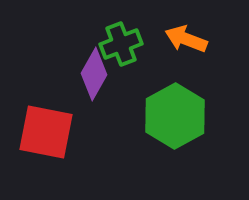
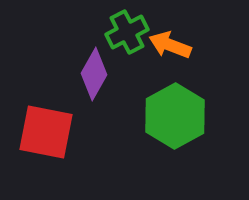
orange arrow: moved 16 px left, 6 px down
green cross: moved 6 px right, 12 px up; rotated 6 degrees counterclockwise
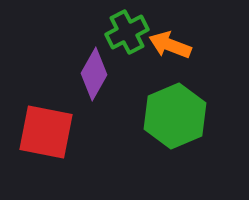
green hexagon: rotated 6 degrees clockwise
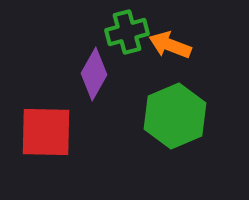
green cross: rotated 12 degrees clockwise
red square: rotated 10 degrees counterclockwise
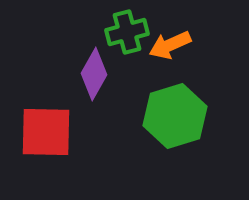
orange arrow: rotated 45 degrees counterclockwise
green hexagon: rotated 6 degrees clockwise
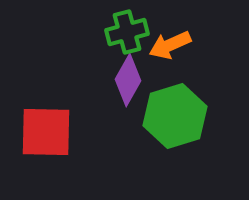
purple diamond: moved 34 px right, 6 px down
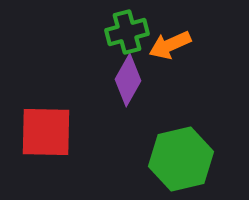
green hexagon: moved 6 px right, 43 px down; rotated 4 degrees clockwise
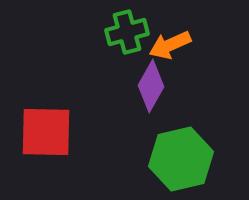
purple diamond: moved 23 px right, 6 px down
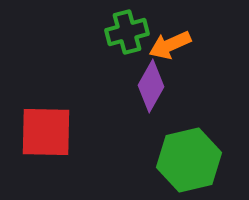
green hexagon: moved 8 px right, 1 px down
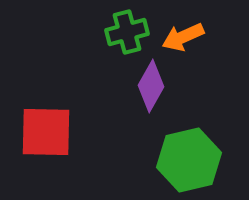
orange arrow: moved 13 px right, 8 px up
